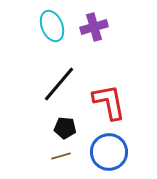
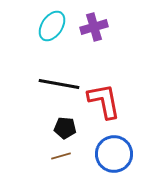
cyan ellipse: rotated 56 degrees clockwise
black line: rotated 60 degrees clockwise
red L-shape: moved 5 px left, 1 px up
blue circle: moved 5 px right, 2 px down
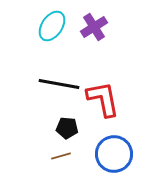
purple cross: rotated 16 degrees counterclockwise
red L-shape: moved 1 px left, 2 px up
black pentagon: moved 2 px right
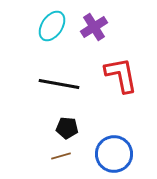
red L-shape: moved 18 px right, 24 px up
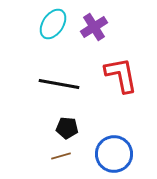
cyan ellipse: moved 1 px right, 2 px up
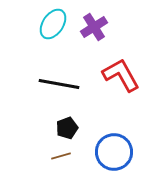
red L-shape: rotated 18 degrees counterclockwise
black pentagon: rotated 25 degrees counterclockwise
blue circle: moved 2 px up
